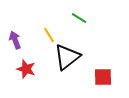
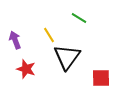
black triangle: rotated 16 degrees counterclockwise
red square: moved 2 px left, 1 px down
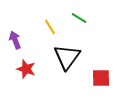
yellow line: moved 1 px right, 8 px up
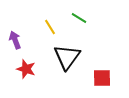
red square: moved 1 px right
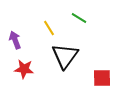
yellow line: moved 1 px left, 1 px down
black triangle: moved 2 px left, 1 px up
red star: moved 2 px left; rotated 12 degrees counterclockwise
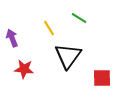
purple arrow: moved 3 px left, 2 px up
black triangle: moved 3 px right
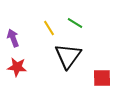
green line: moved 4 px left, 5 px down
purple arrow: moved 1 px right
red star: moved 7 px left, 2 px up
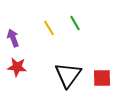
green line: rotated 28 degrees clockwise
black triangle: moved 19 px down
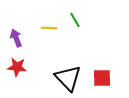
green line: moved 3 px up
yellow line: rotated 56 degrees counterclockwise
purple arrow: moved 3 px right
black triangle: moved 3 px down; rotated 20 degrees counterclockwise
